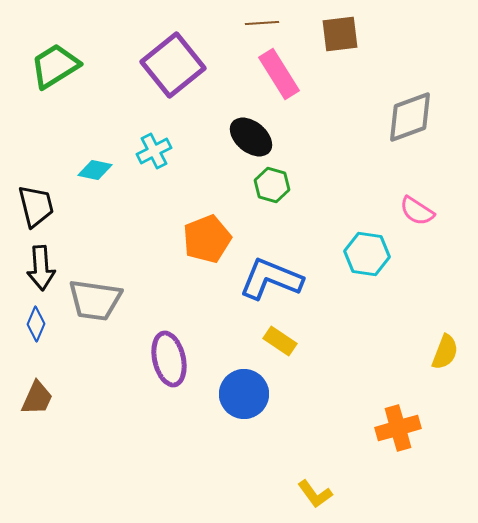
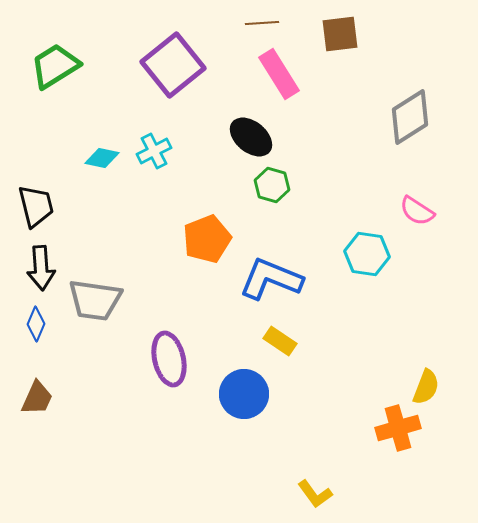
gray diamond: rotated 12 degrees counterclockwise
cyan diamond: moved 7 px right, 12 px up
yellow semicircle: moved 19 px left, 35 px down
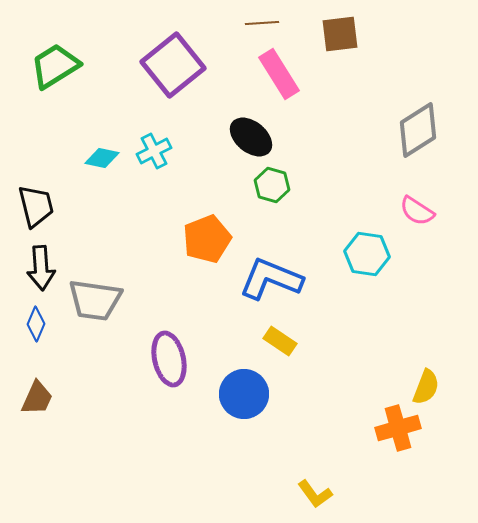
gray diamond: moved 8 px right, 13 px down
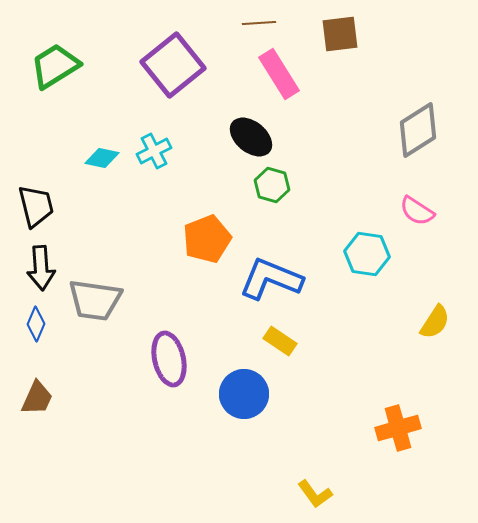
brown line: moved 3 px left
yellow semicircle: moved 9 px right, 65 px up; rotated 12 degrees clockwise
